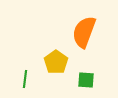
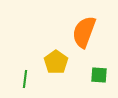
green square: moved 13 px right, 5 px up
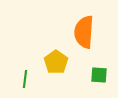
orange semicircle: rotated 16 degrees counterclockwise
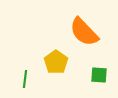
orange semicircle: rotated 48 degrees counterclockwise
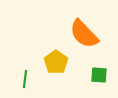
orange semicircle: moved 2 px down
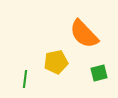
yellow pentagon: rotated 25 degrees clockwise
green square: moved 2 px up; rotated 18 degrees counterclockwise
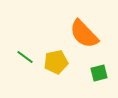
green line: moved 22 px up; rotated 60 degrees counterclockwise
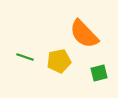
green line: rotated 18 degrees counterclockwise
yellow pentagon: moved 3 px right, 1 px up
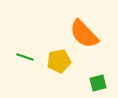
green square: moved 1 px left, 10 px down
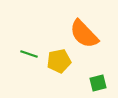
green line: moved 4 px right, 3 px up
